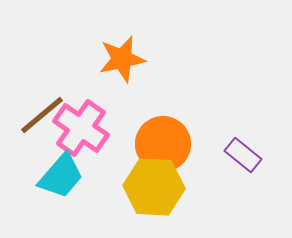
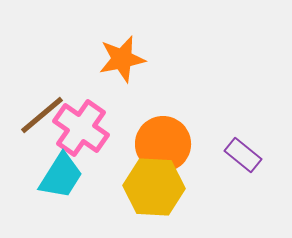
cyan trapezoid: rotated 9 degrees counterclockwise
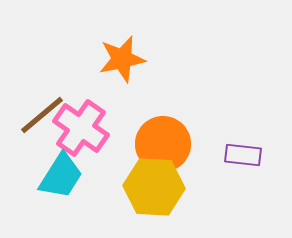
purple rectangle: rotated 33 degrees counterclockwise
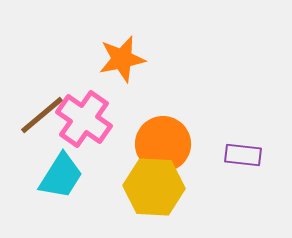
pink cross: moved 3 px right, 9 px up
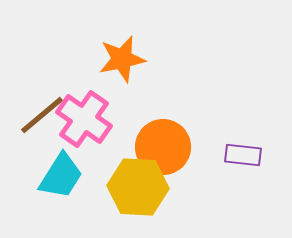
orange circle: moved 3 px down
yellow hexagon: moved 16 px left
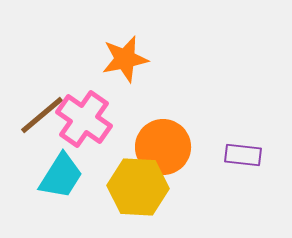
orange star: moved 3 px right
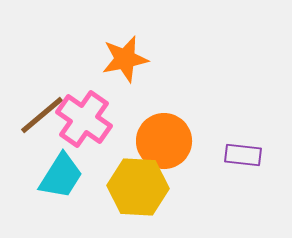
orange circle: moved 1 px right, 6 px up
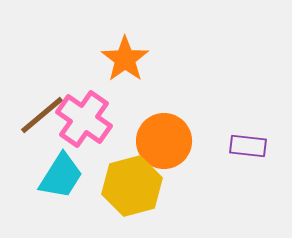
orange star: rotated 24 degrees counterclockwise
purple rectangle: moved 5 px right, 9 px up
yellow hexagon: moved 6 px left, 1 px up; rotated 18 degrees counterclockwise
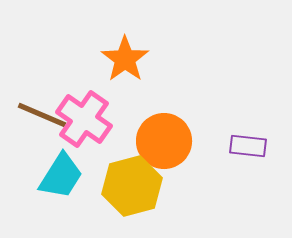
brown line: rotated 63 degrees clockwise
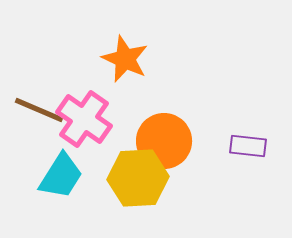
orange star: rotated 12 degrees counterclockwise
brown line: moved 3 px left, 5 px up
yellow hexagon: moved 6 px right, 8 px up; rotated 12 degrees clockwise
